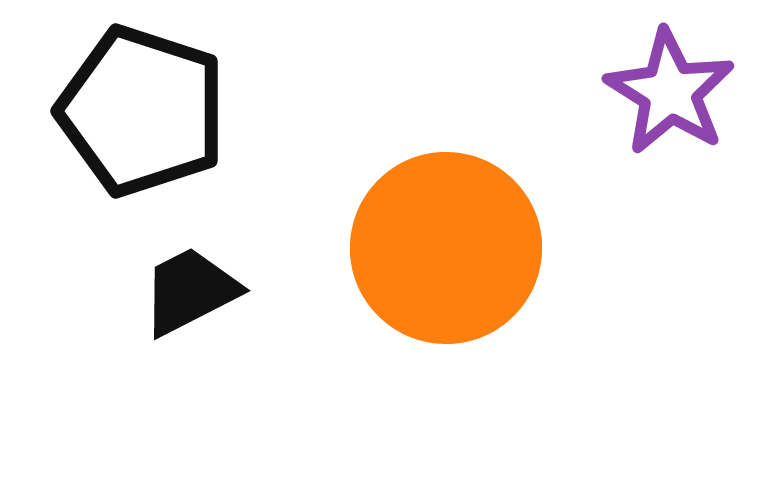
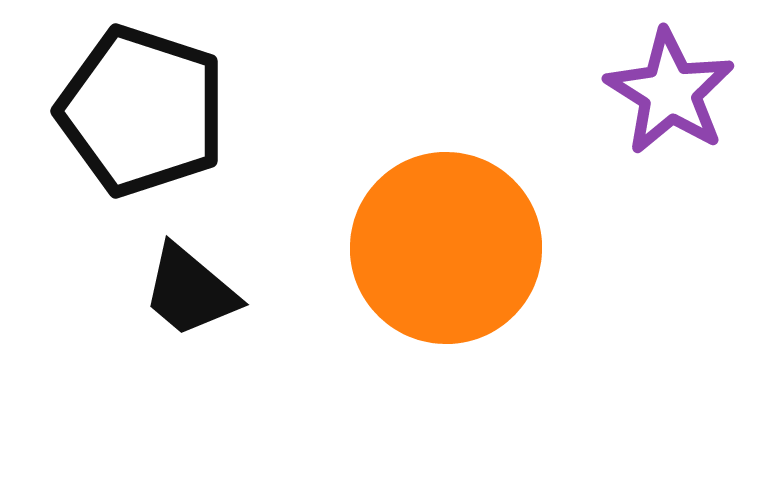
black trapezoid: rotated 113 degrees counterclockwise
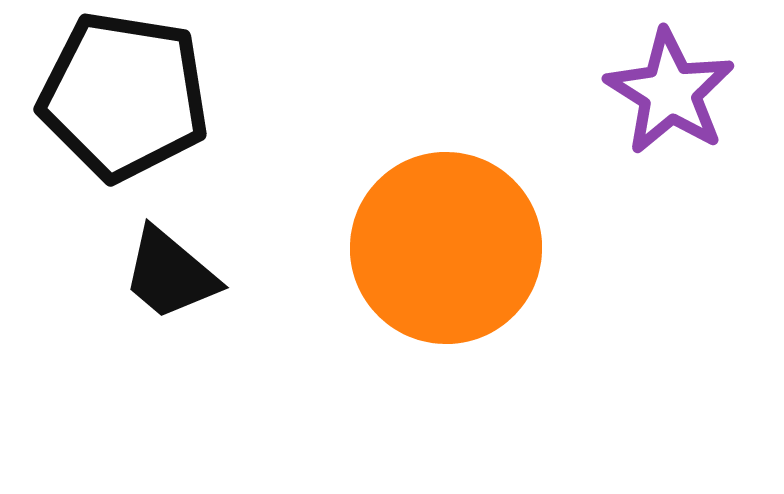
black pentagon: moved 18 px left, 15 px up; rotated 9 degrees counterclockwise
black trapezoid: moved 20 px left, 17 px up
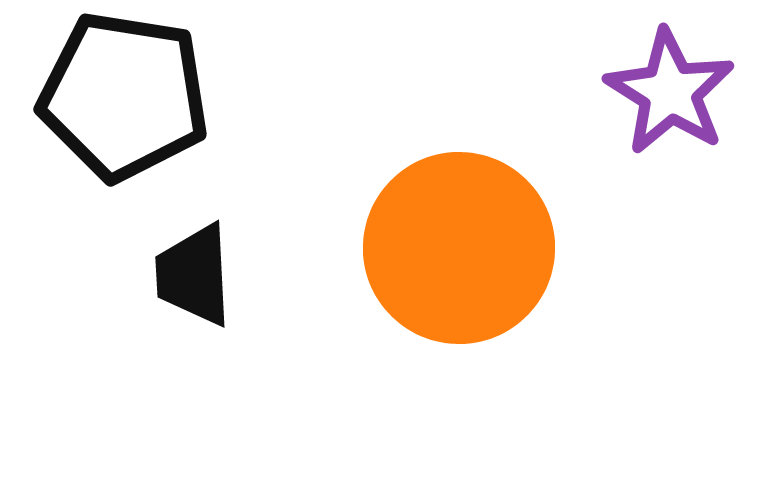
orange circle: moved 13 px right
black trapezoid: moved 24 px right, 1 px down; rotated 47 degrees clockwise
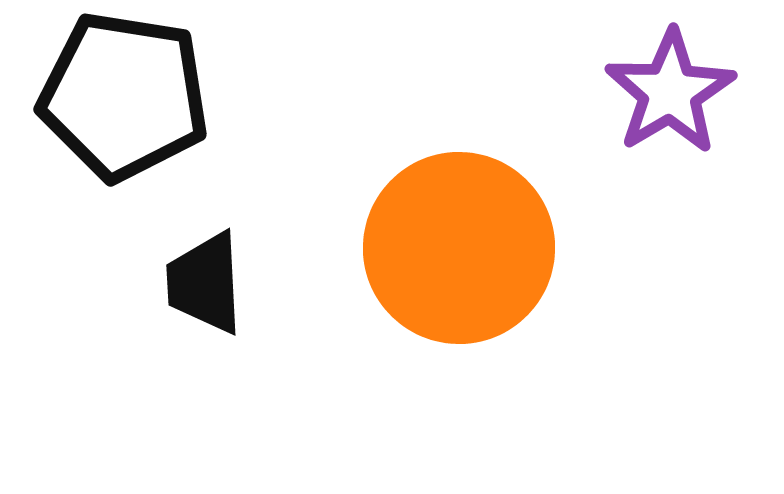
purple star: rotated 9 degrees clockwise
black trapezoid: moved 11 px right, 8 px down
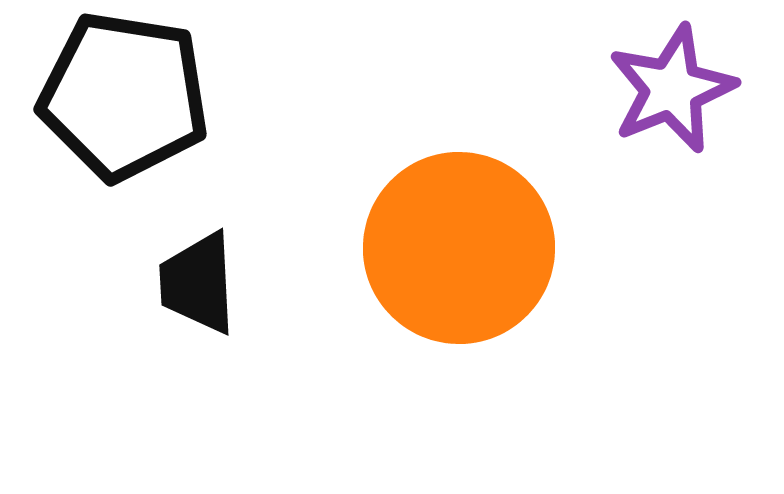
purple star: moved 2 px right, 3 px up; rotated 9 degrees clockwise
black trapezoid: moved 7 px left
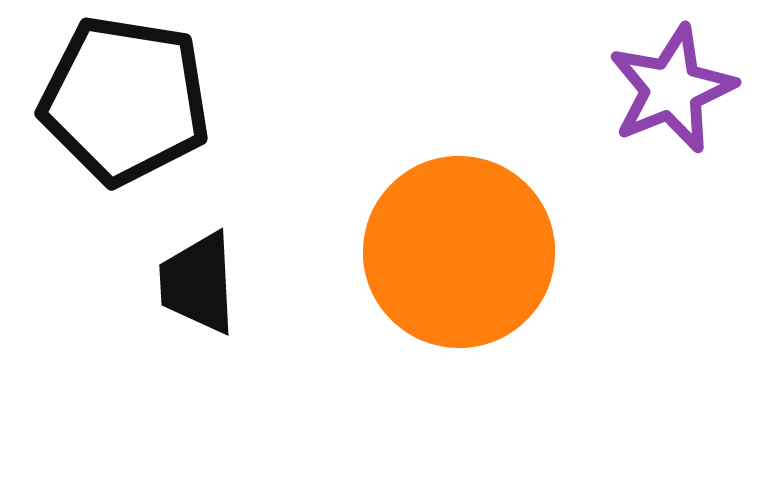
black pentagon: moved 1 px right, 4 px down
orange circle: moved 4 px down
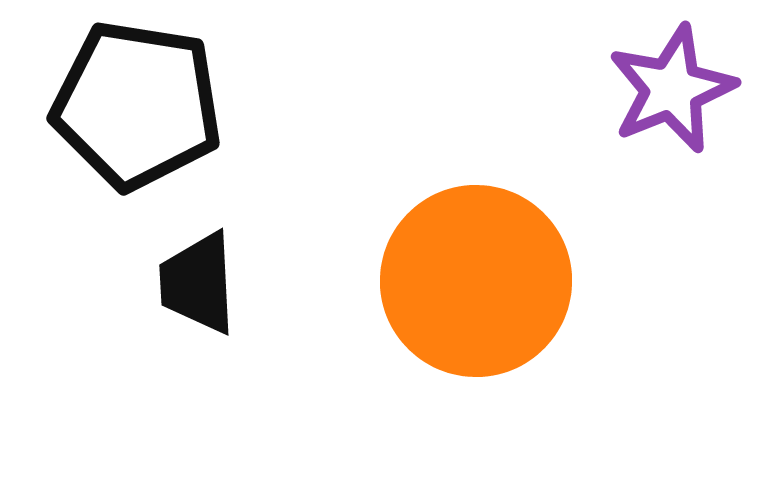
black pentagon: moved 12 px right, 5 px down
orange circle: moved 17 px right, 29 px down
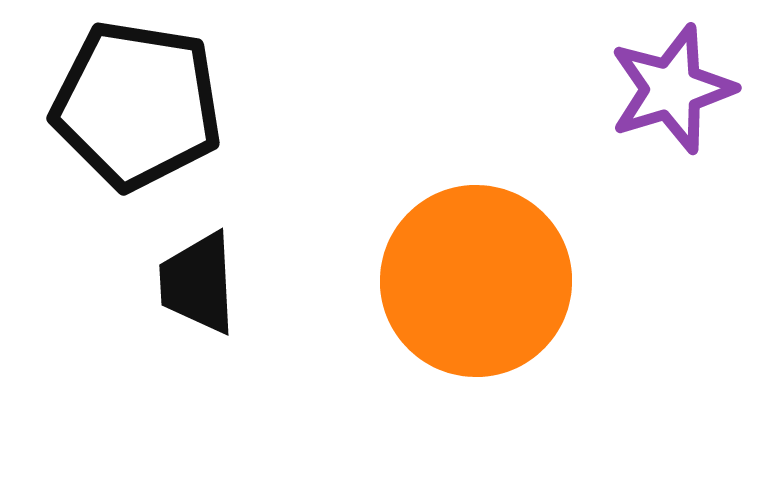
purple star: rotated 5 degrees clockwise
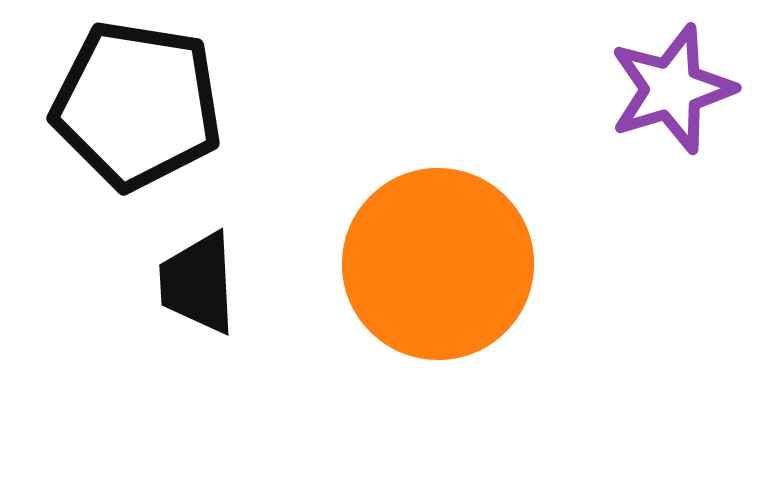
orange circle: moved 38 px left, 17 px up
